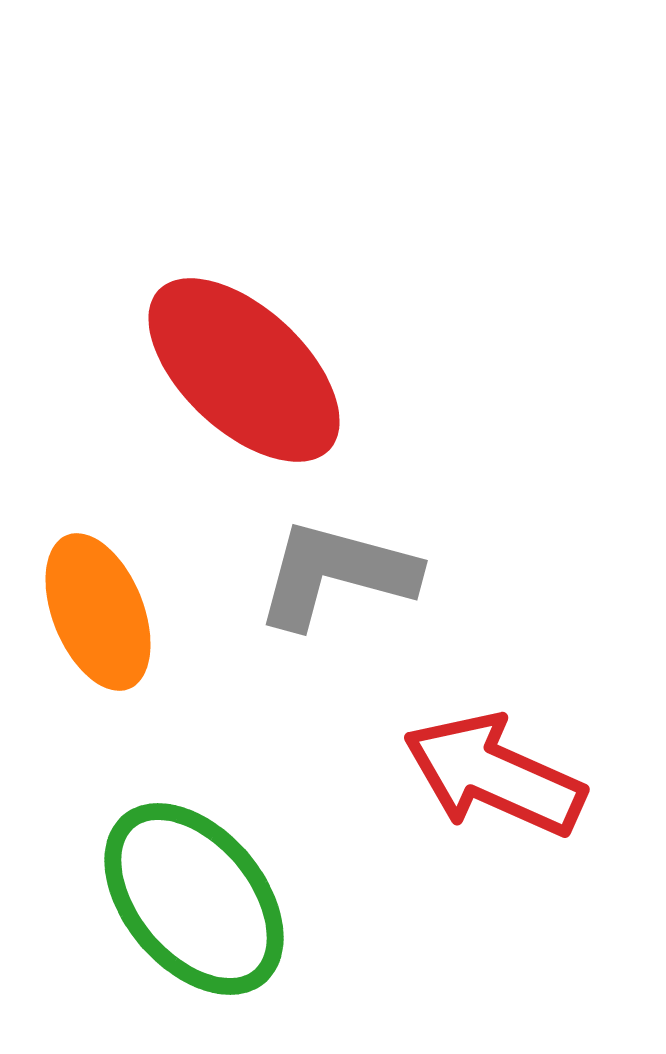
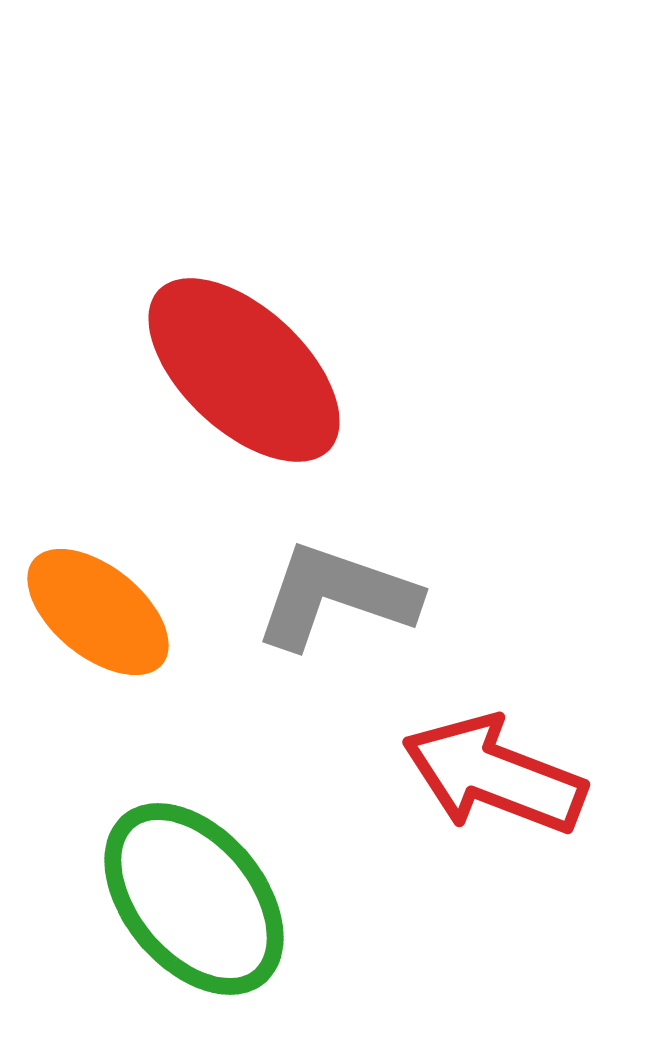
gray L-shape: moved 22 px down; rotated 4 degrees clockwise
orange ellipse: rotated 29 degrees counterclockwise
red arrow: rotated 3 degrees counterclockwise
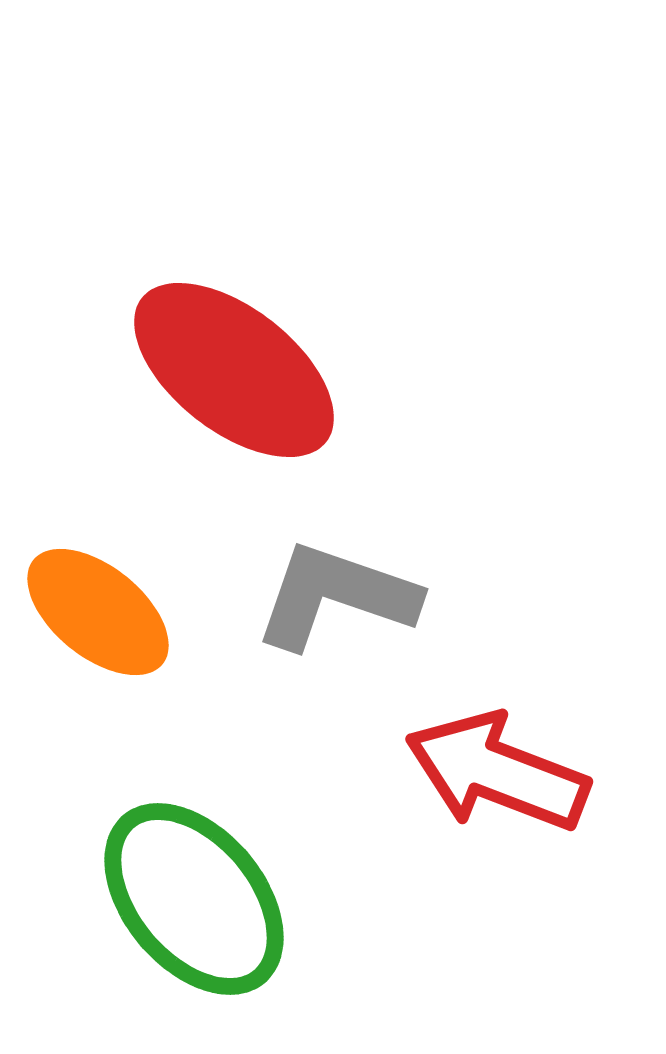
red ellipse: moved 10 px left; rotated 5 degrees counterclockwise
red arrow: moved 3 px right, 3 px up
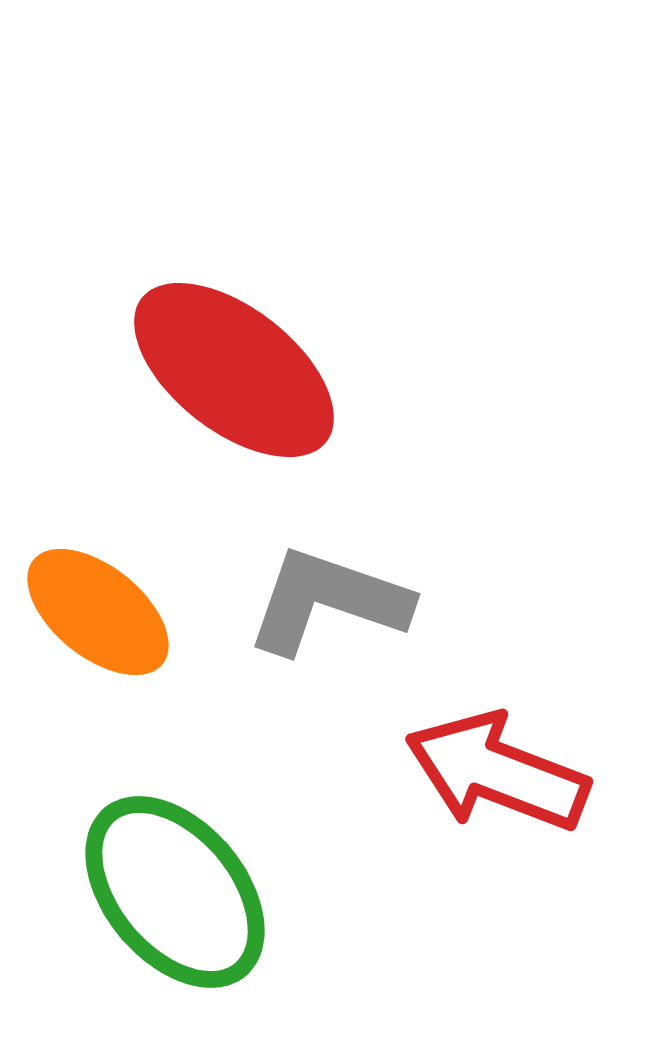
gray L-shape: moved 8 px left, 5 px down
green ellipse: moved 19 px left, 7 px up
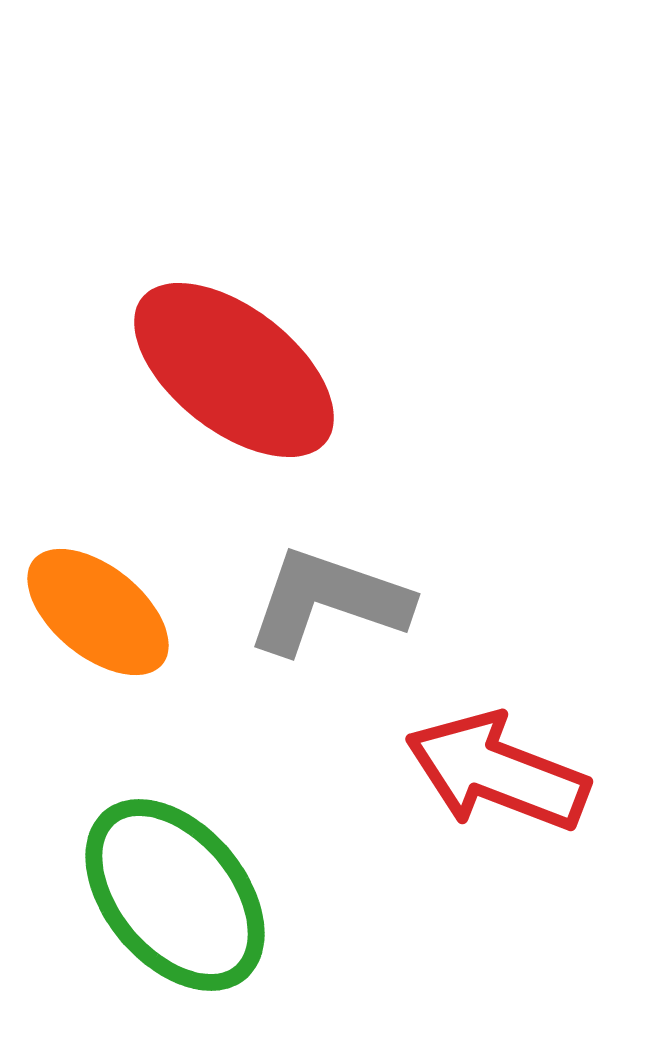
green ellipse: moved 3 px down
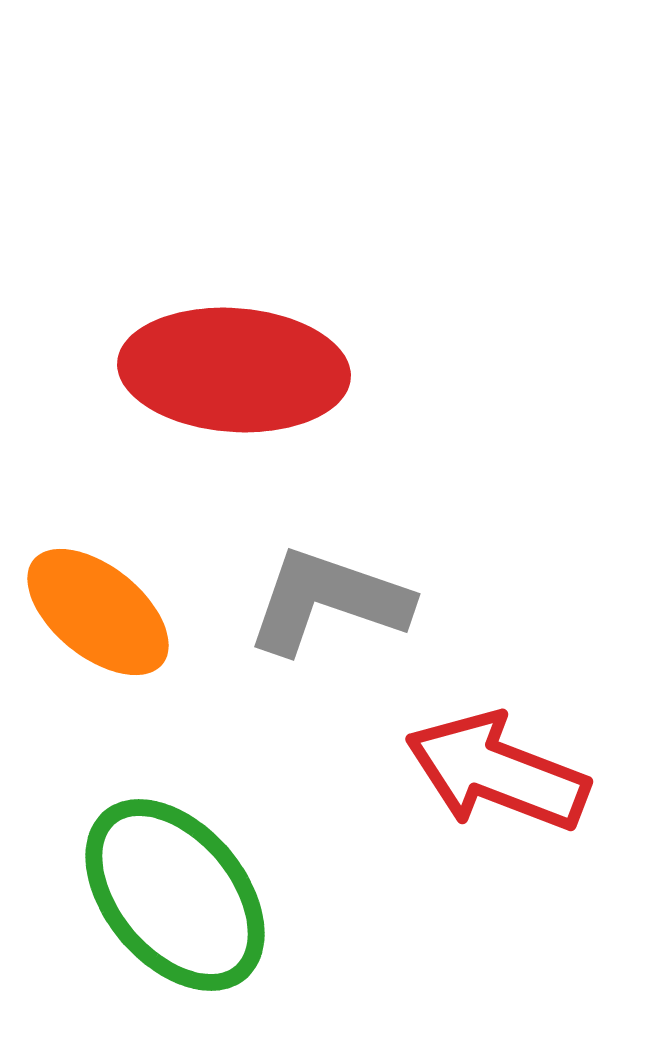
red ellipse: rotated 34 degrees counterclockwise
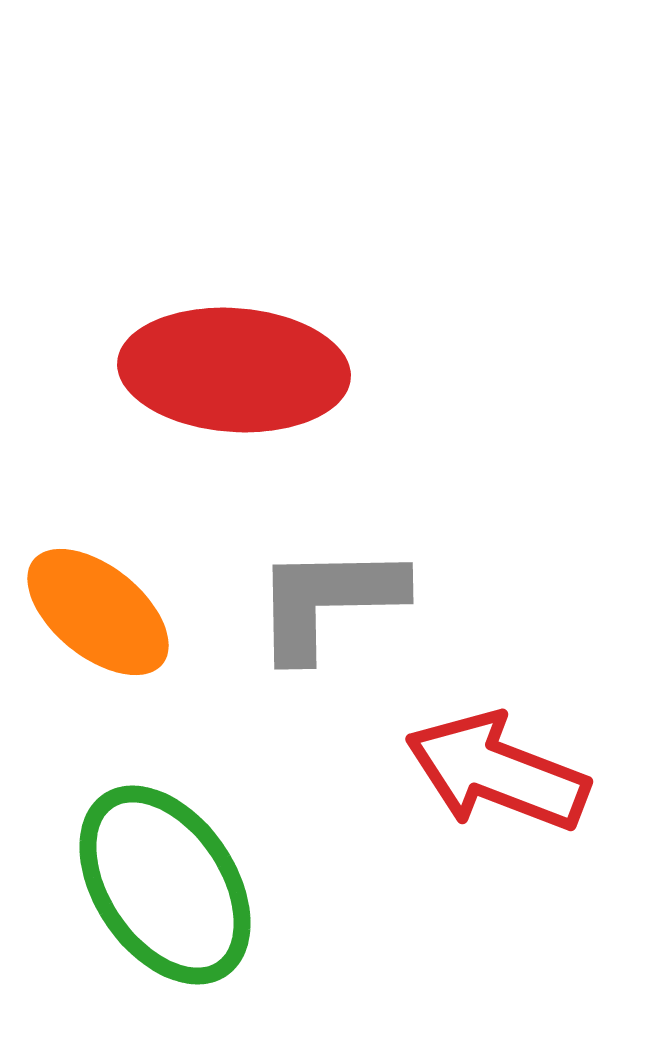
gray L-shape: rotated 20 degrees counterclockwise
green ellipse: moved 10 px left, 10 px up; rotated 6 degrees clockwise
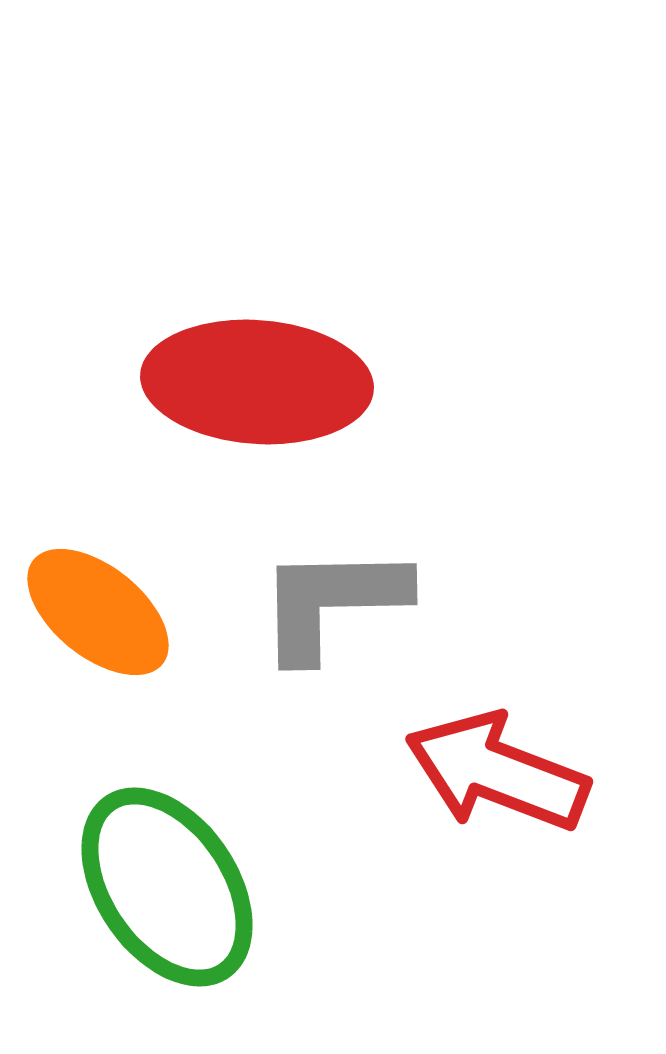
red ellipse: moved 23 px right, 12 px down
gray L-shape: moved 4 px right, 1 px down
green ellipse: moved 2 px right, 2 px down
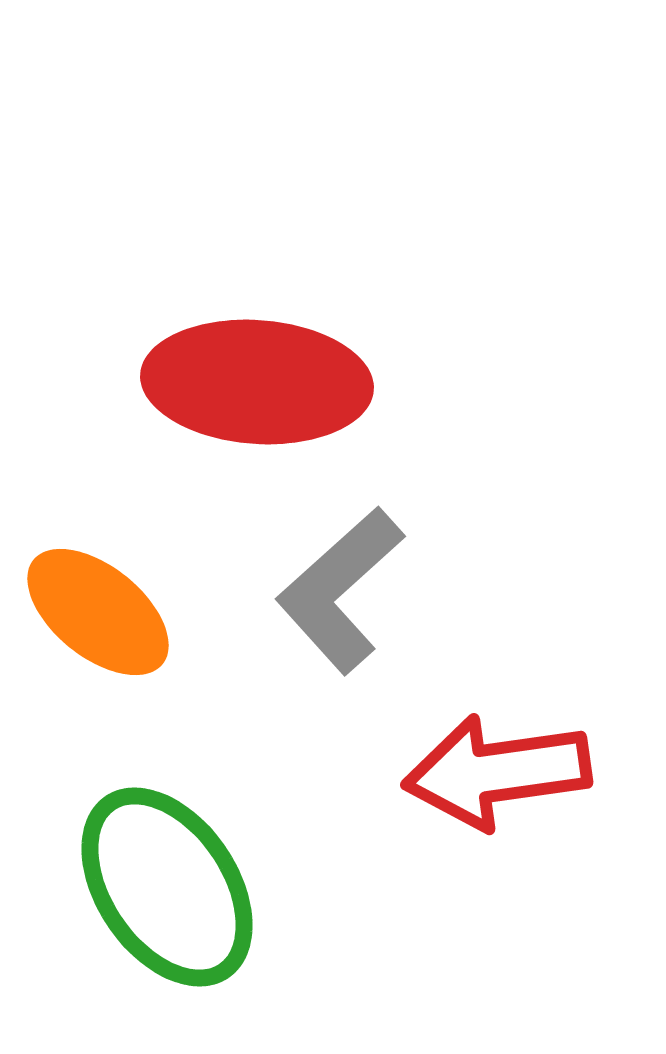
gray L-shape: moved 8 px right, 12 px up; rotated 41 degrees counterclockwise
red arrow: rotated 29 degrees counterclockwise
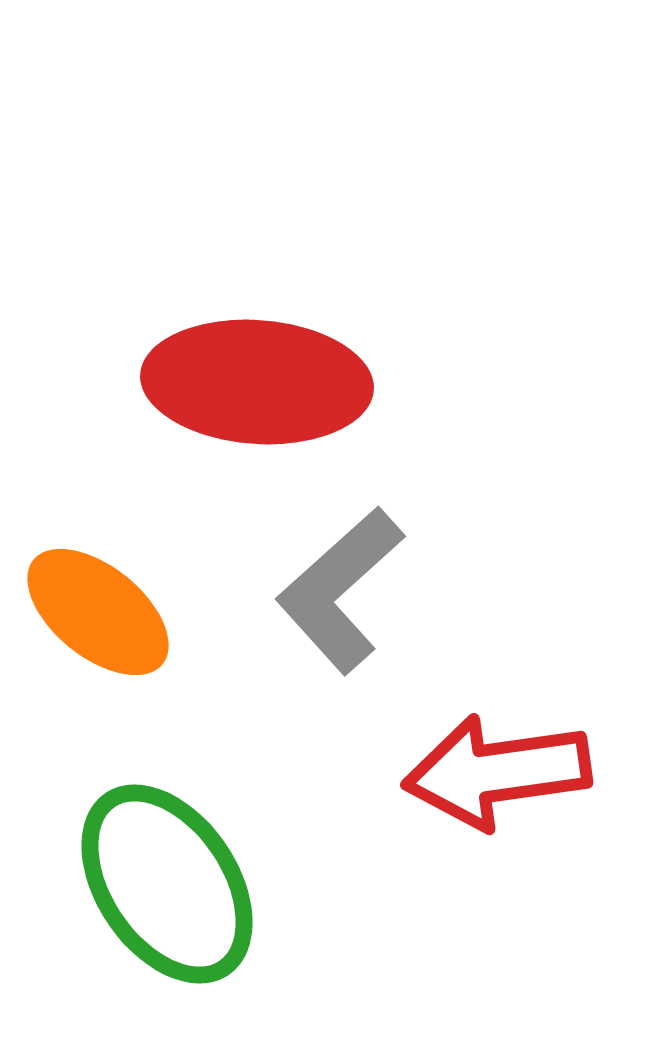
green ellipse: moved 3 px up
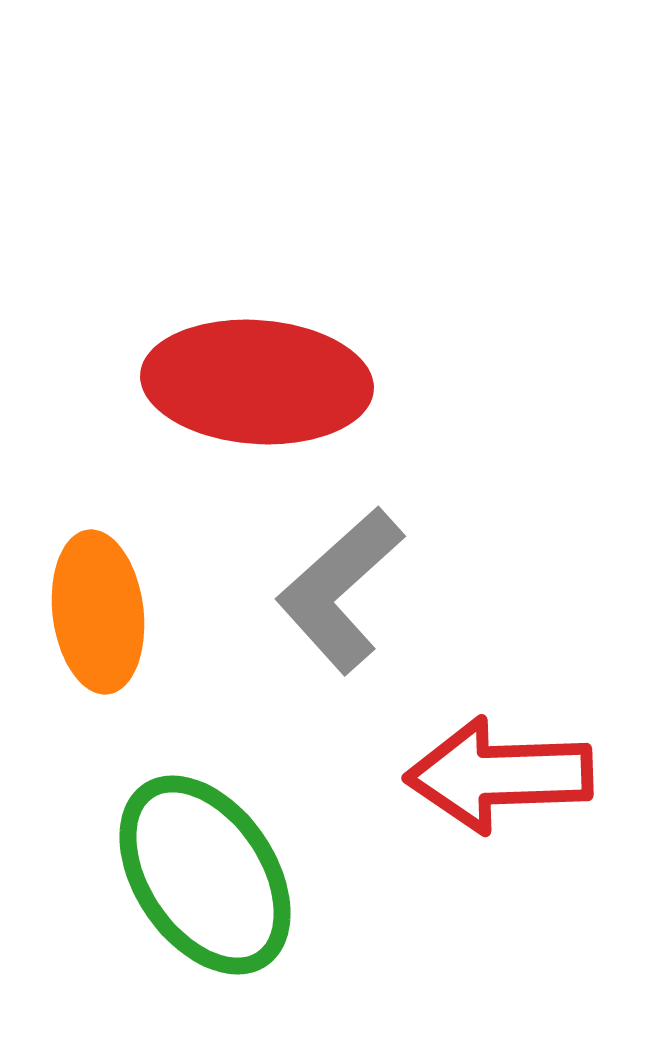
orange ellipse: rotated 44 degrees clockwise
red arrow: moved 2 px right, 3 px down; rotated 6 degrees clockwise
green ellipse: moved 38 px right, 9 px up
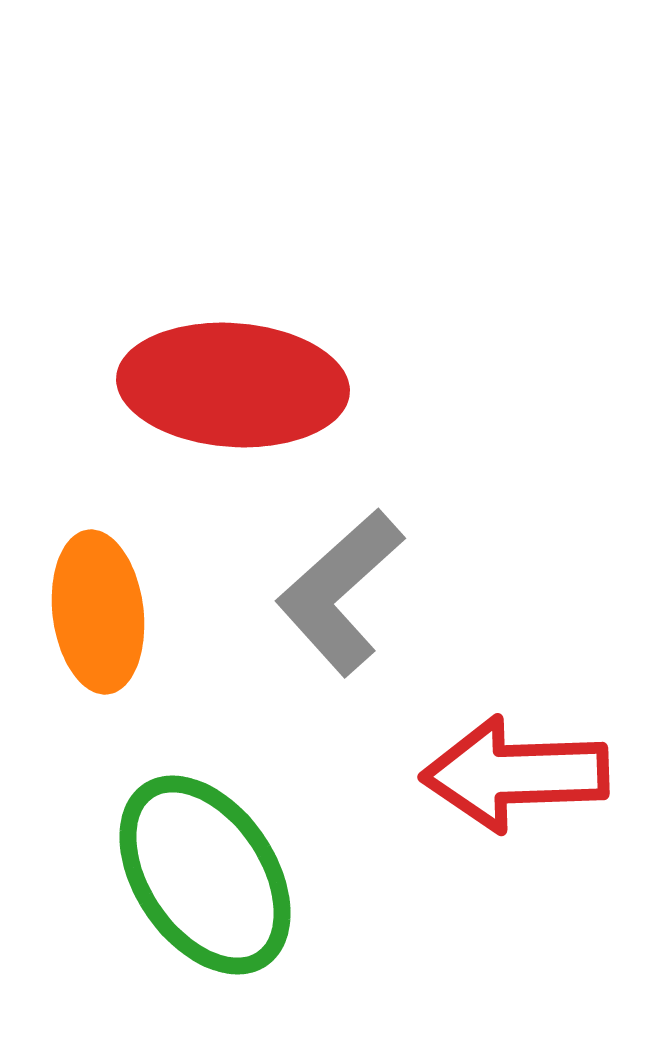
red ellipse: moved 24 px left, 3 px down
gray L-shape: moved 2 px down
red arrow: moved 16 px right, 1 px up
